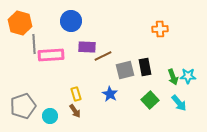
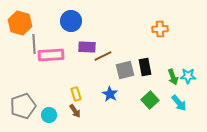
cyan circle: moved 1 px left, 1 px up
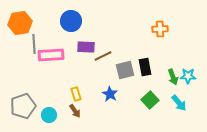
orange hexagon: rotated 25 degrees counterclockwise
purple rectangle: moved 1 px left
